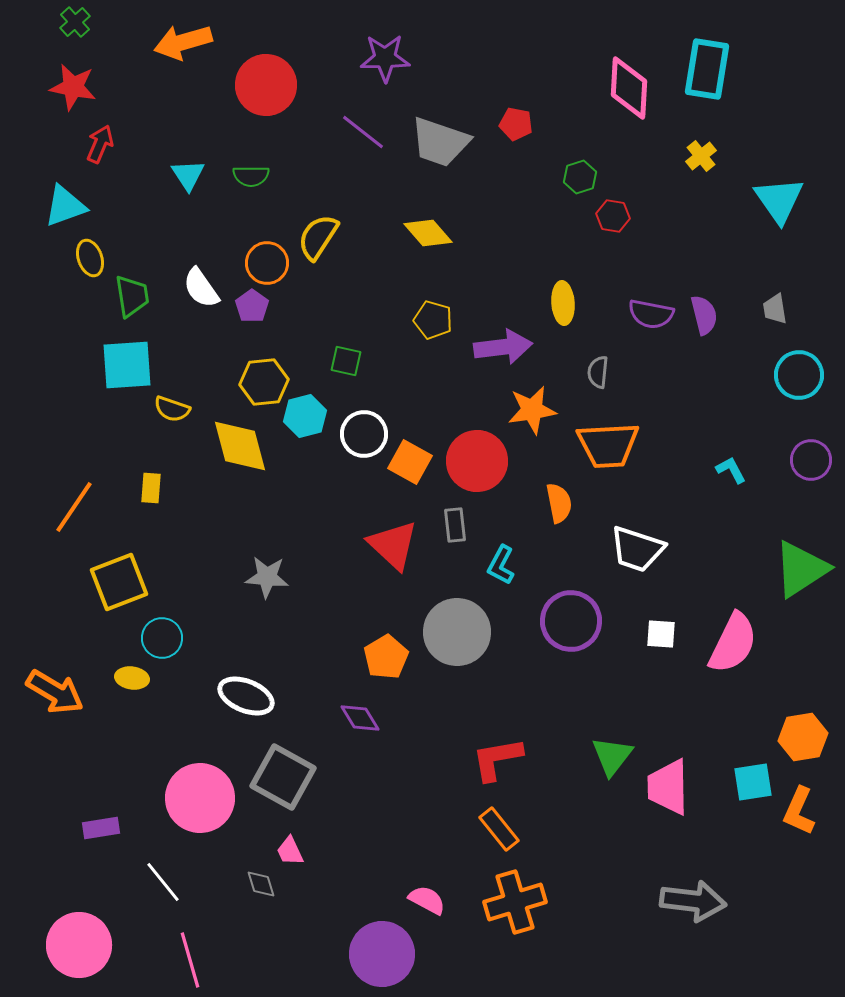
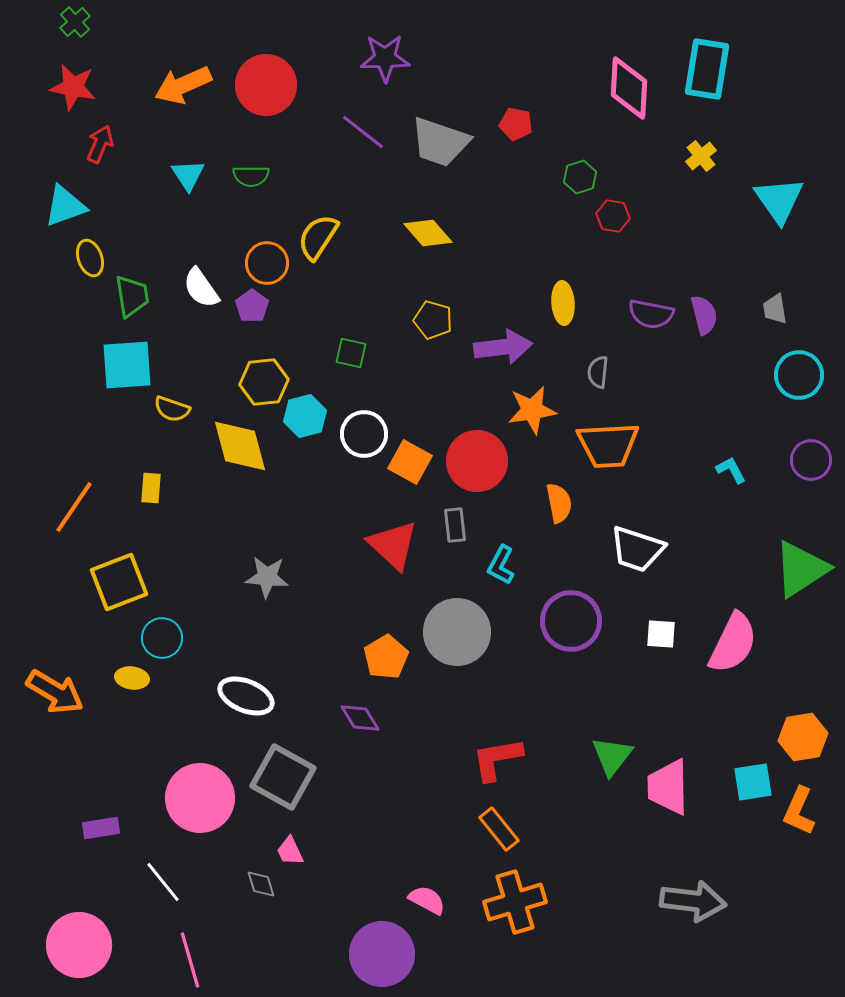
orange arrow at (183, 42): moved 43 px down; rotated 8 degrees counterclockwise
green square at (346, 361): moved 5 px right, 8 px up
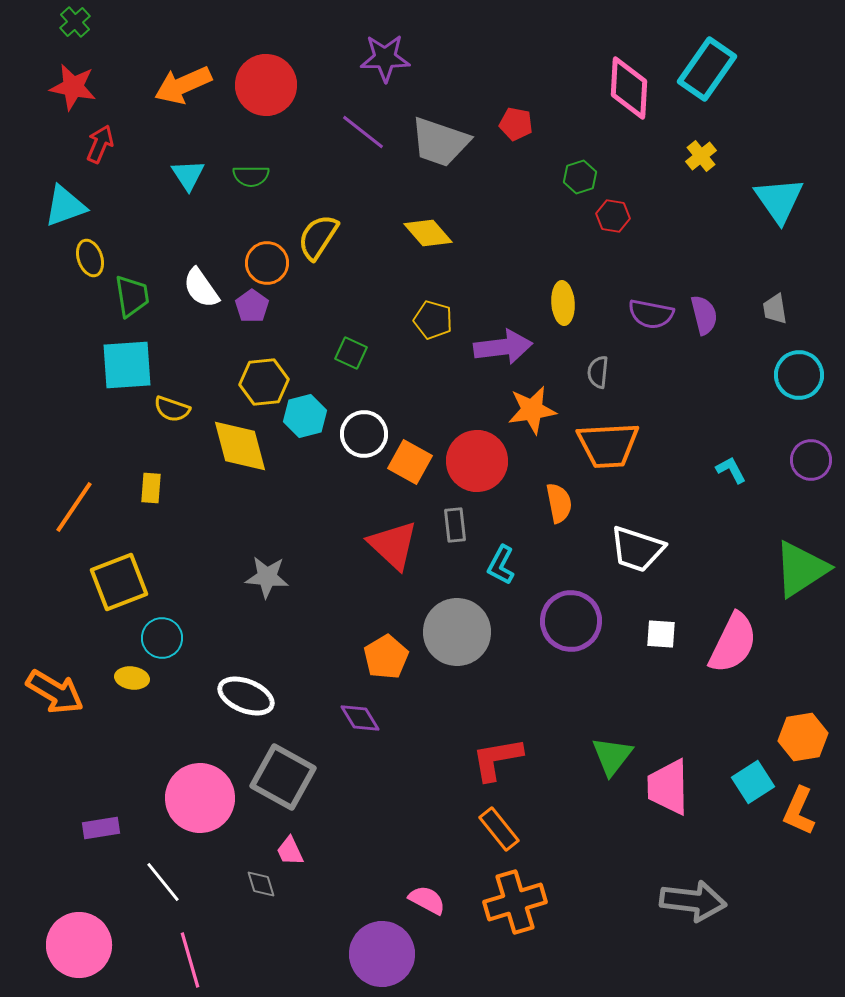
cyan rectangle at (707, 69): rotated 26 degrees clockwise
green square at (351, 353): rotated 12 degrees clockwise
cyan square at (753, 782): rotated 24 degrees counterclockwise
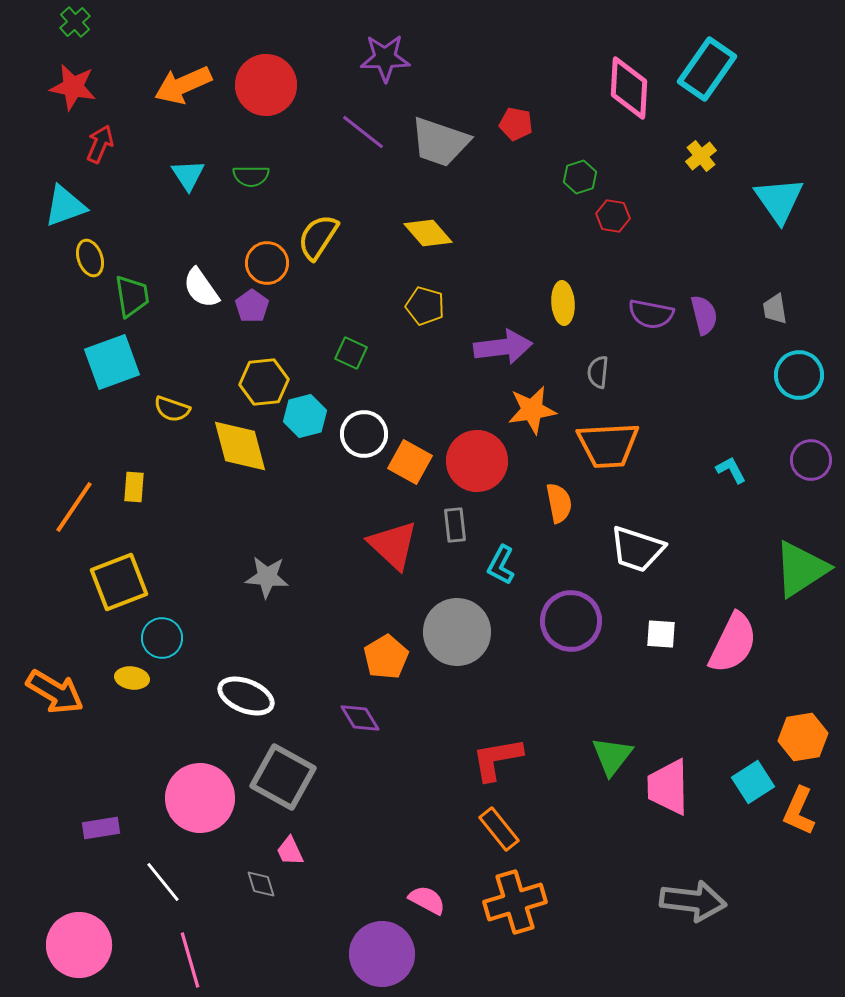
yellow pentagon at (433, 320): moved 8 px left, 14 px up
cyan square at (127, 365): moved 15 px left, 3 px up; rotated 16 degrees counterclockwise
yellow rectangle at (151, 488): moved 17 px left, 1 px up
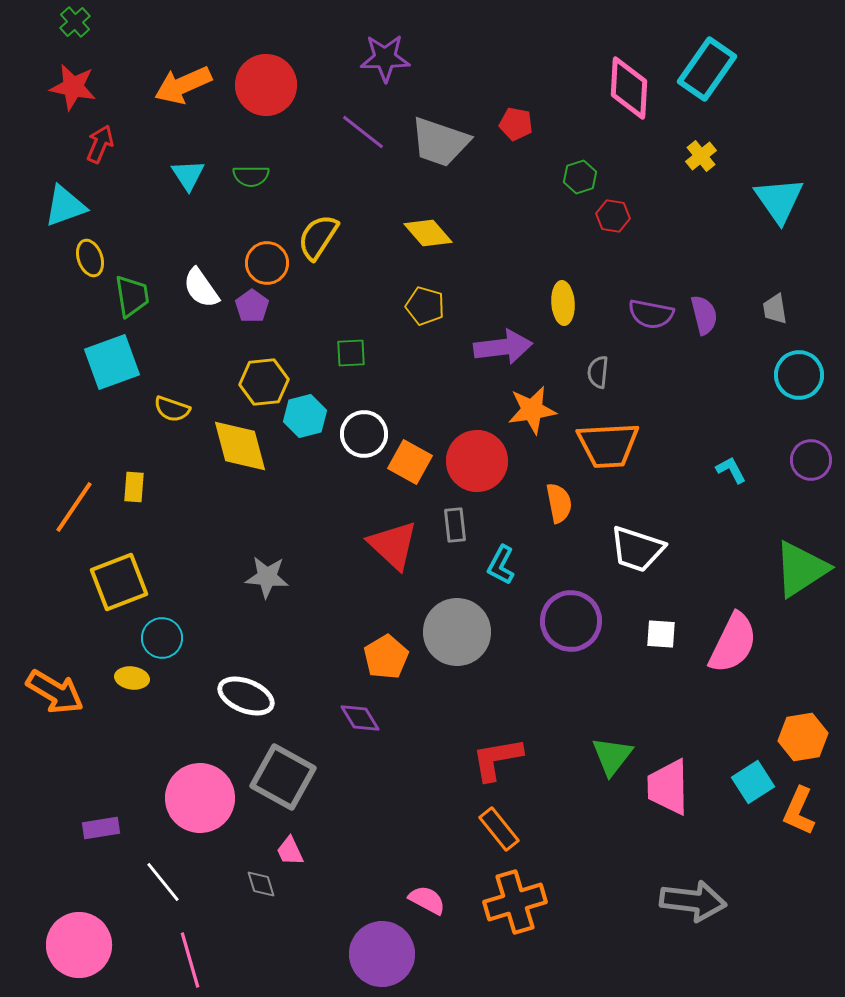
green square at (351, 353): rotated 28 degrees counterclockwise
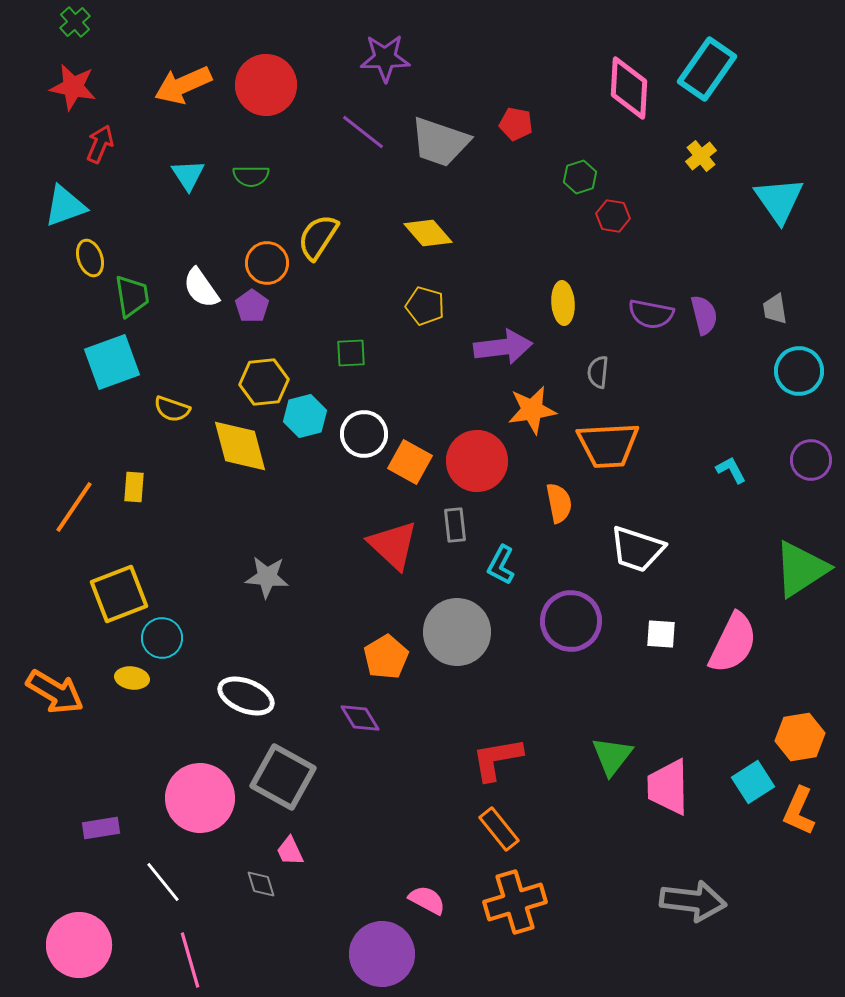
cyan circle at (799, 375): moved 4 px up
yellow square at (119, 582): moved 12 px down
orange hexagon at (803, 737): moved 3 px left
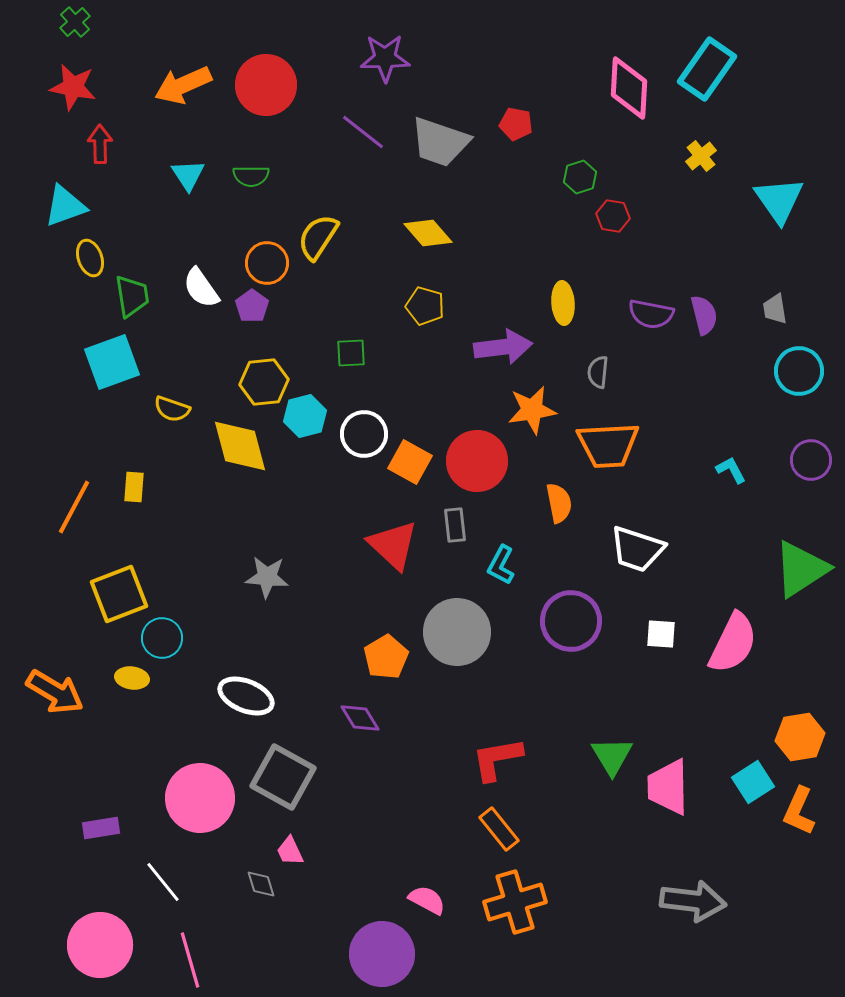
red arrow at (100, 144): rotated 24 degrees counterclockwise
orange line at (74, 507): rotated 6 degrees counterclockwise
green triangle at (612, 756): rotated 9 degrees counterclockwise
pink circle at (79, 945): moved 21 px right
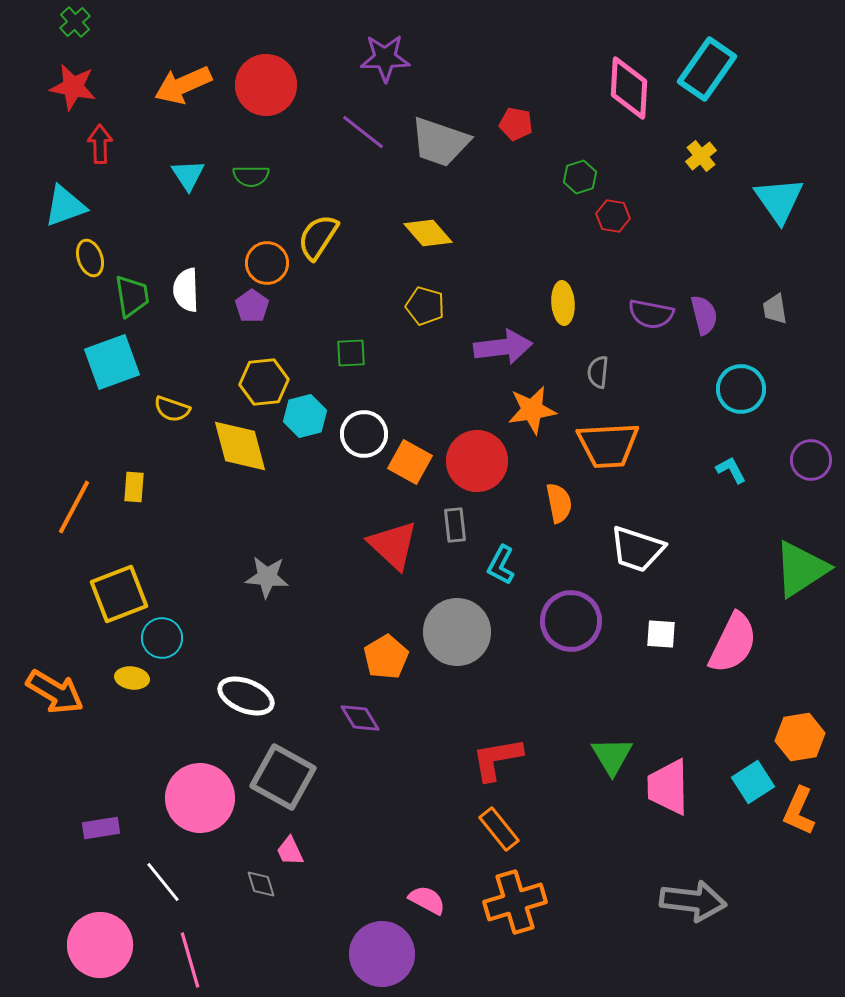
white semicircle at (201, 288): moved 15 px left, 2 px down; rotated 33 degrees clockwise
cyan circle at (799, 371): moved 58 px left, 18 px down
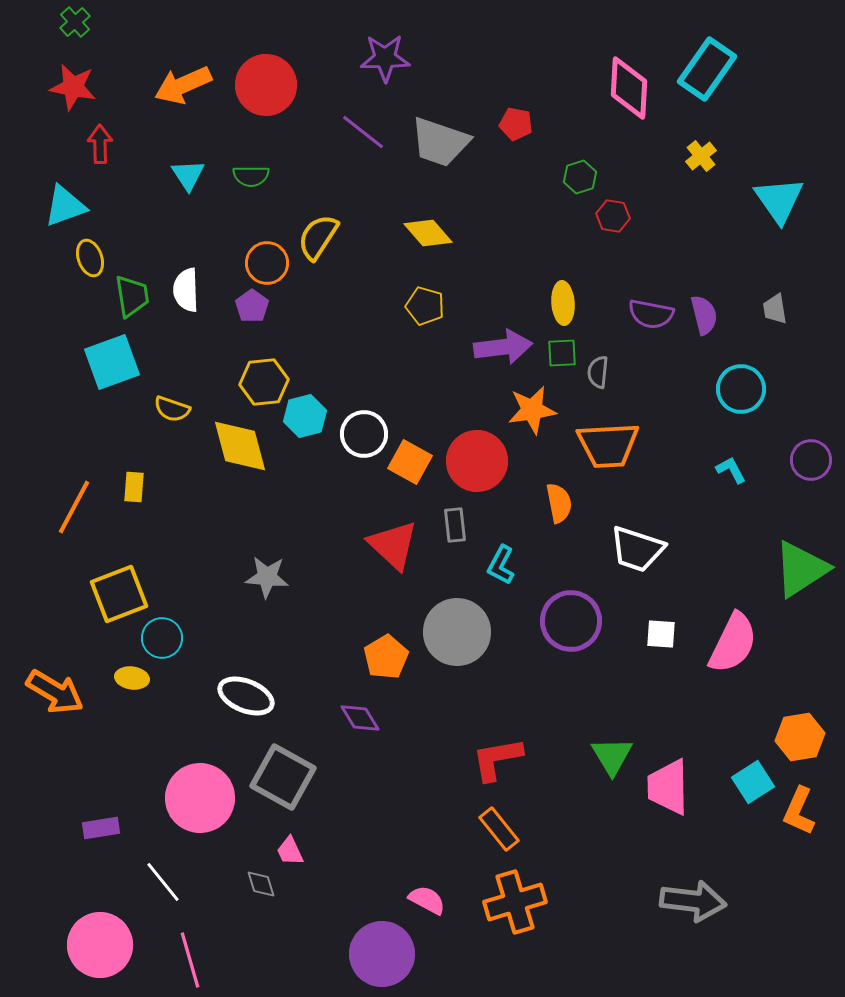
green square at (351, 353): moved 211 px right
